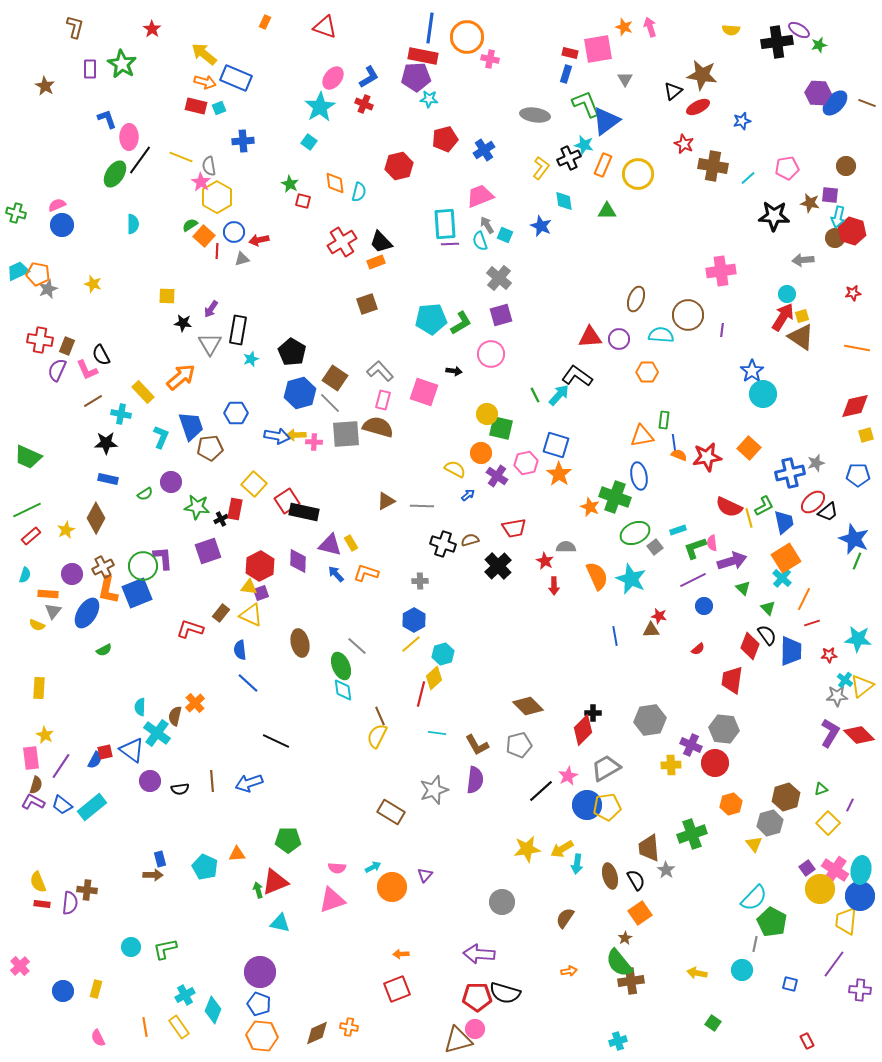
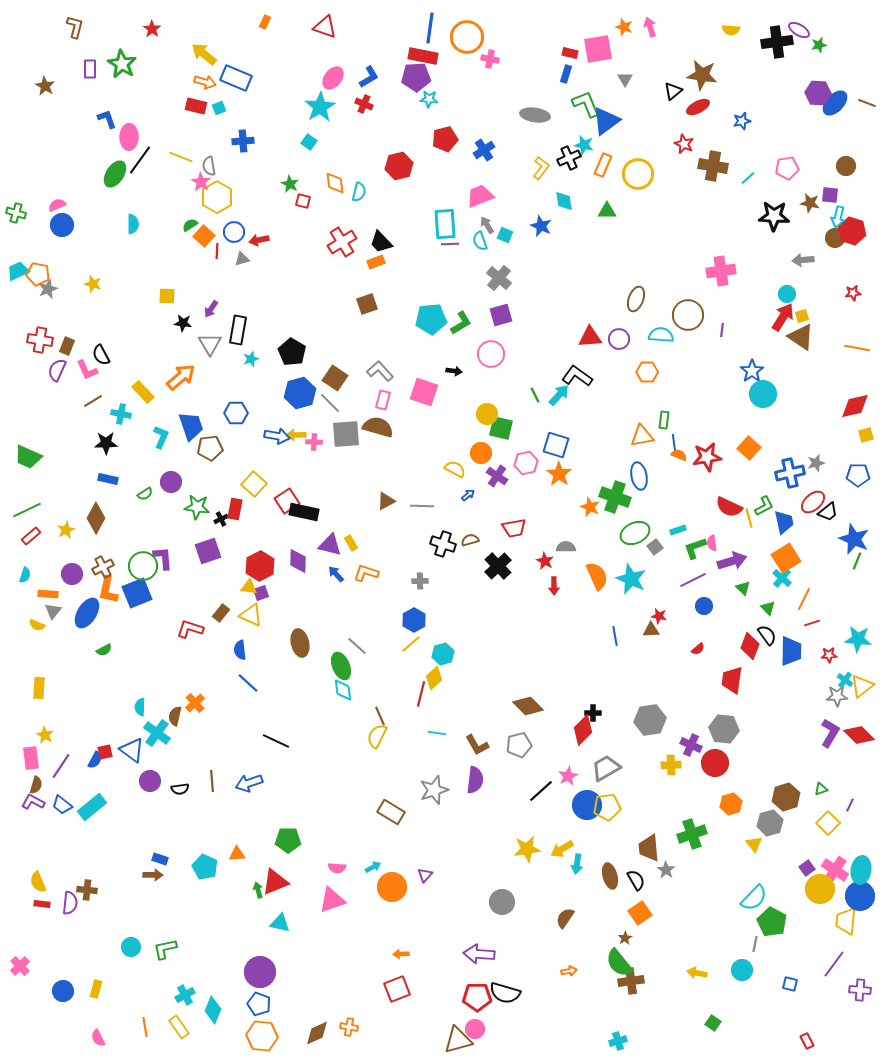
blue rectangle at (160, 859): rotated 56 degrees counterclockwise
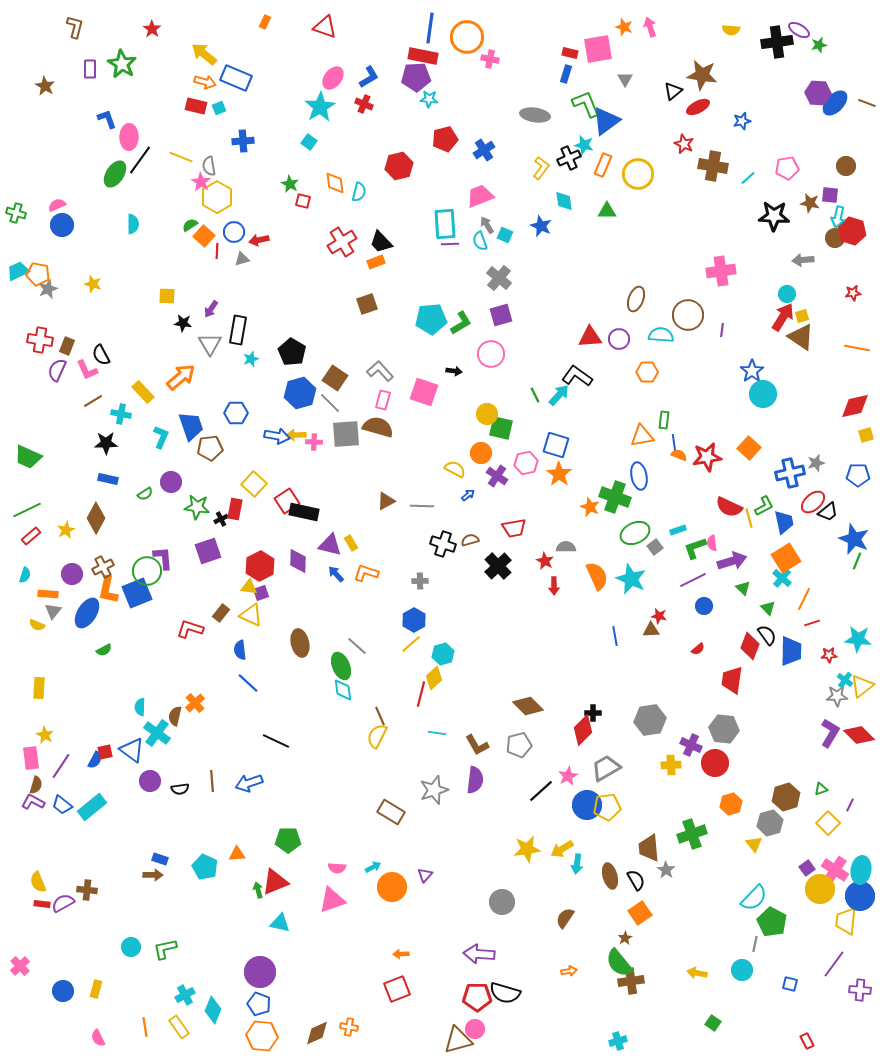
green circle at (143, 566): moved 4 px right, 5 px down
purple semicircle at (70, 903): moved 7 px left; rotated 125 degrees counterclockwise
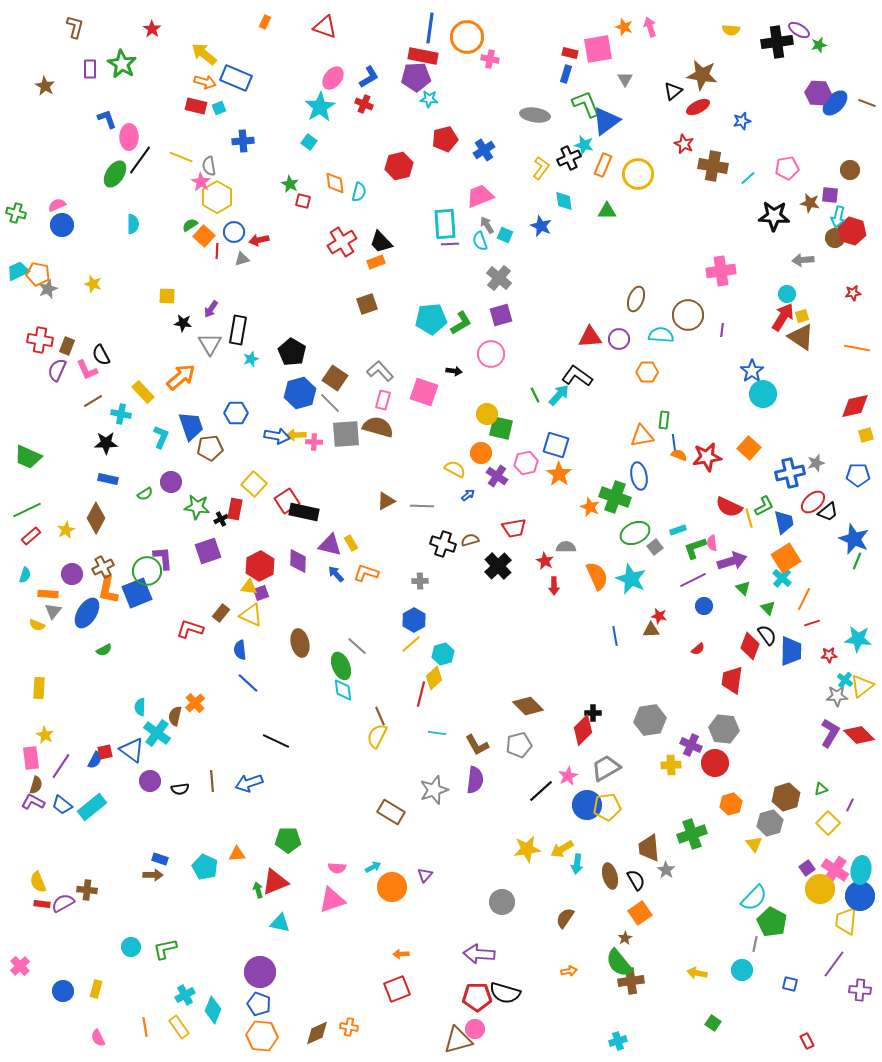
brown circle at (846, 166): moved 4 px right, 4 px down
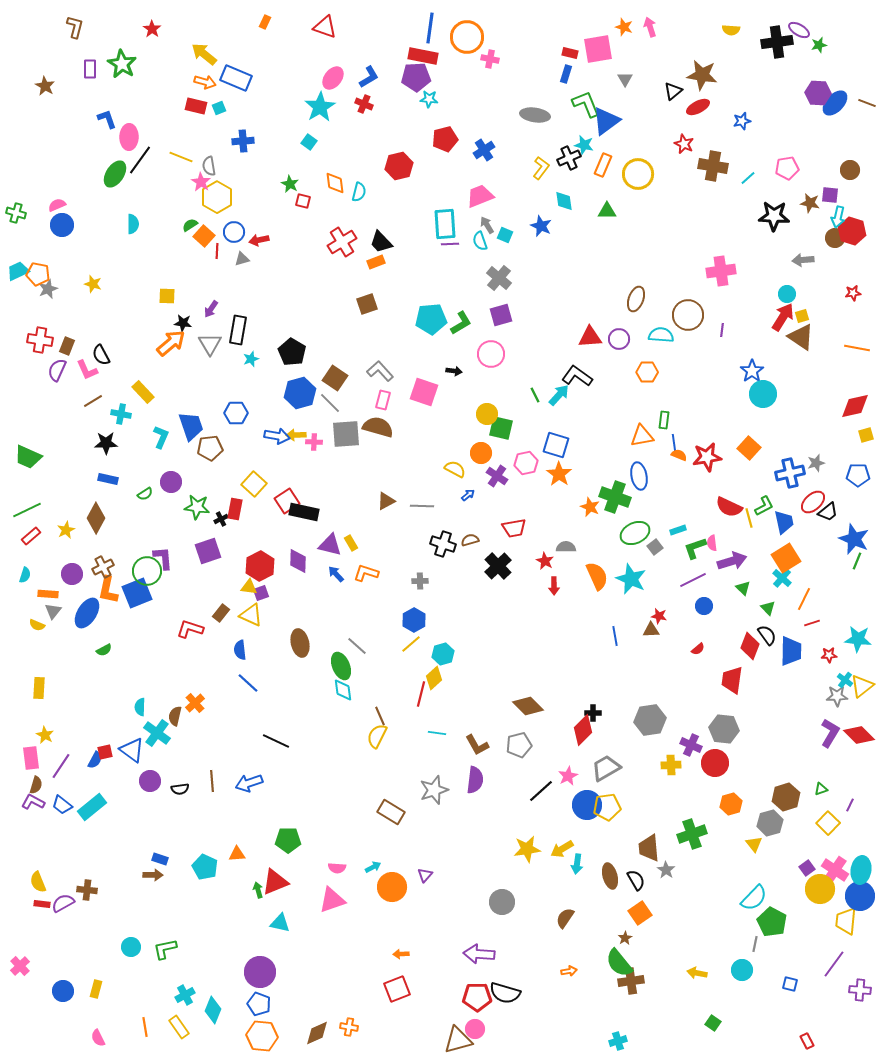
orange arrow at (181, 377): moved 10 px left, 34 px up
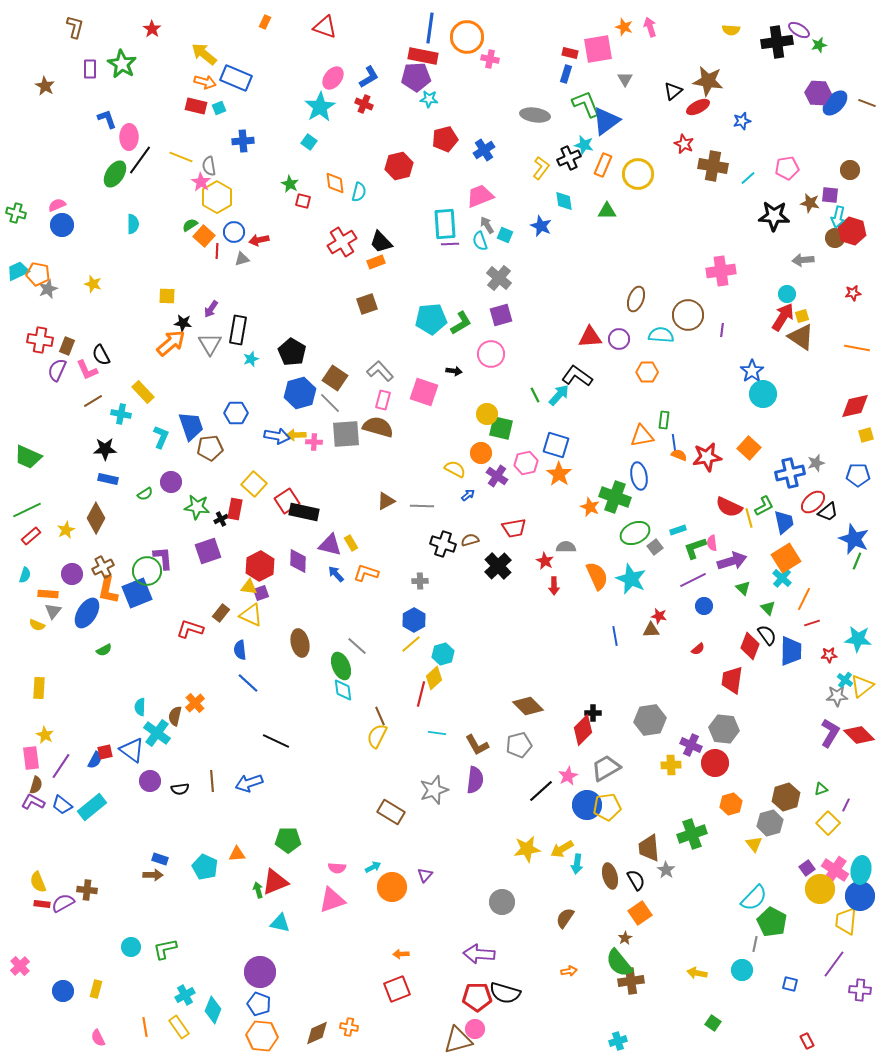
brown star at (702, 75): moved 6 px right, 6 px down
black star at (106, 443): moved 1 px left, 6 px down
purple line at (850, 805): moved 4 px left
